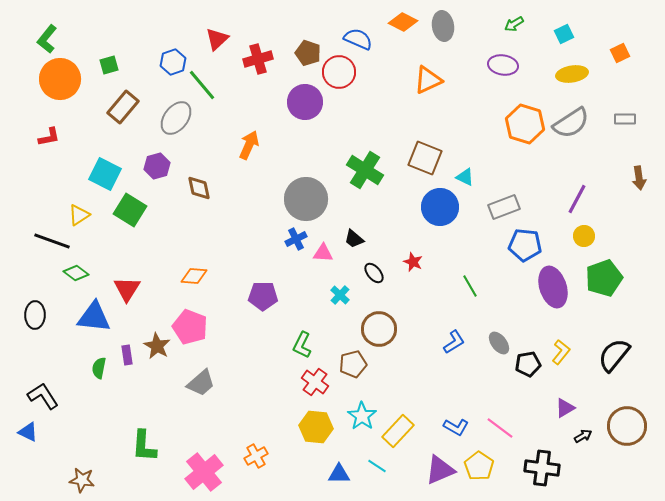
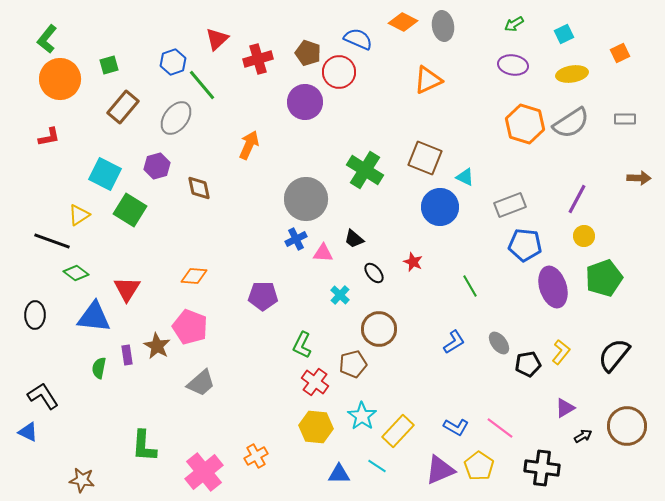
purple ellipse at (503, 65): moved 10 px right
brown arrow at (639, 178): rotated 80 degrees counterclockwise
gray rectangle at (504, 207): moved 6 px right, 2 px up
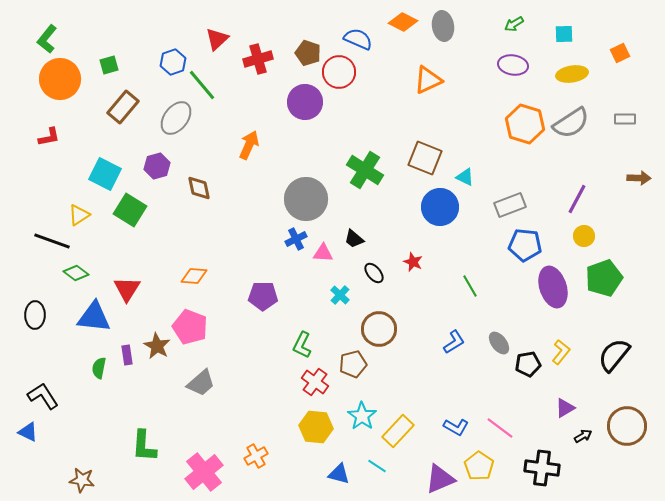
cyan square at (564, 34): rotated 24 degrees clockwise
purple triangle at (440, 470): moved 9 px down
blue triangle at (339, 474): rotated 15 degrees clockwise
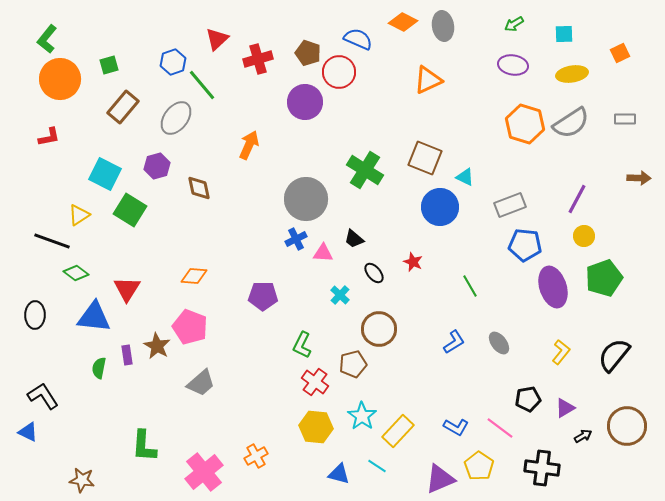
black pentagon at (528, 364): moved 35 px down
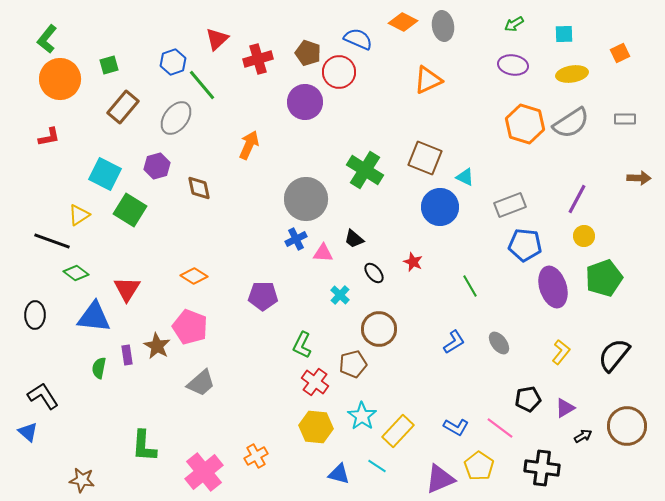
orange diamond at (194, 276): rotated 28 degrees clockwise
blue triangle at (28, 432): rotated 15 degrees clockwise
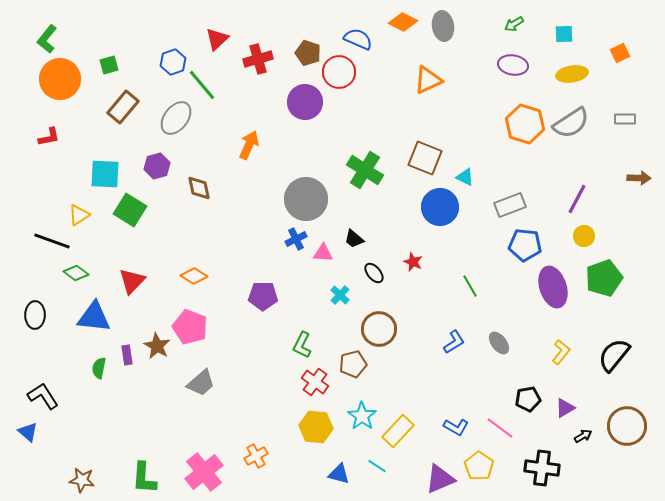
cyan square at (105, 174): rotated 24 degrees counterclockwise
red triangle at (127, 289): moved 5 px right, 8 px up; rotated 12 degrees clockwise
green L-shape at (144, 446): moved 32 px down
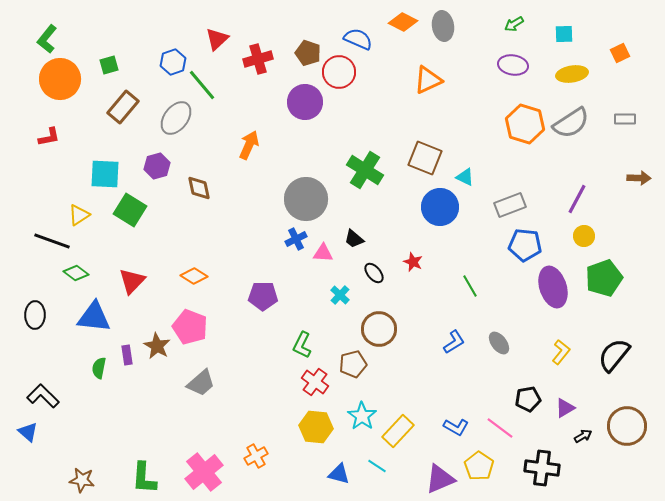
black L-shape at (43, 396): rotated 12 degrees counterclockwise
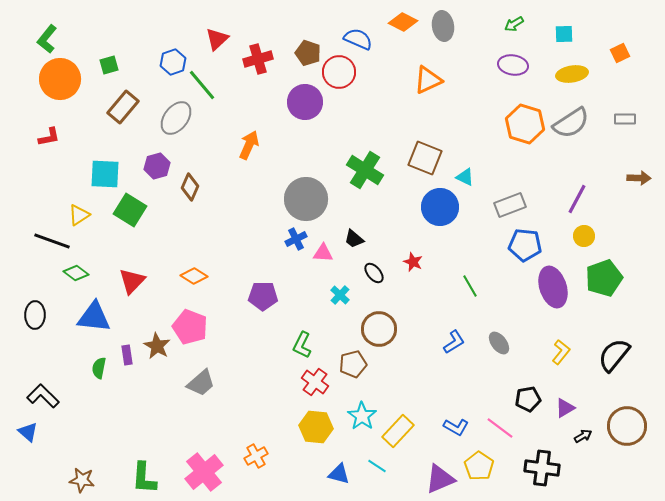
brown diamond at (199, 188): moved 9 px left, 1 px up; rotated 36 degrees clockwise
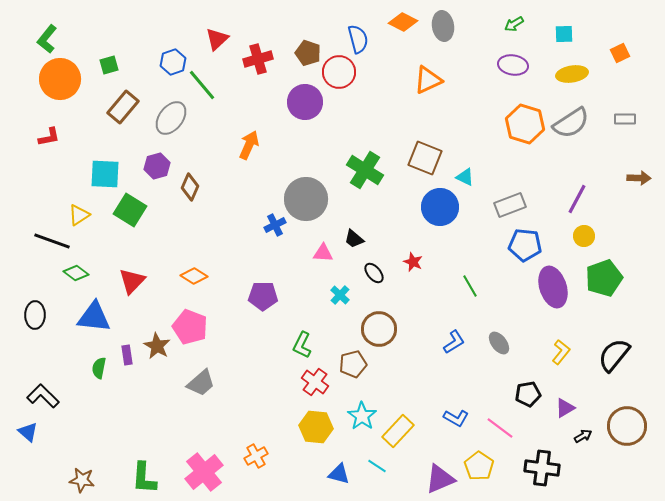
blue semicircle at (358, 39): rotated 52 degrees clockwise
gray ellipse at (176, 118): moved 5 px left
blue cross at (296, 239): moved 21 px left, 14 px up
black pentagon at (528, 399): moved 5 px up
blue L-shape at (456, 427): moved 9 px up
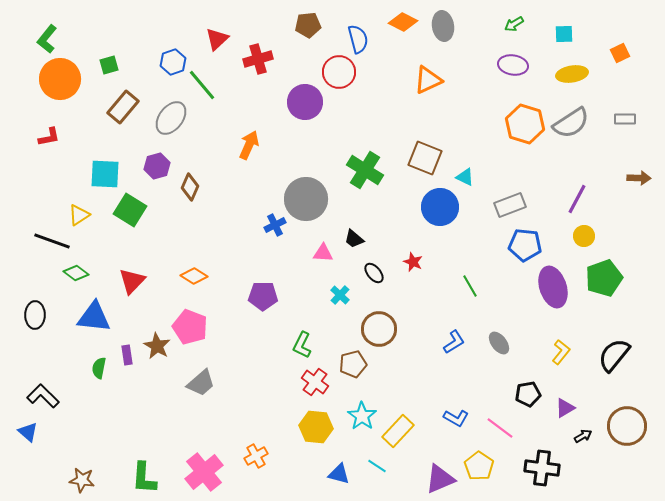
brown pentagon at (308, 53): moved 28 px up; rotated 25 degrees counterclockwise
